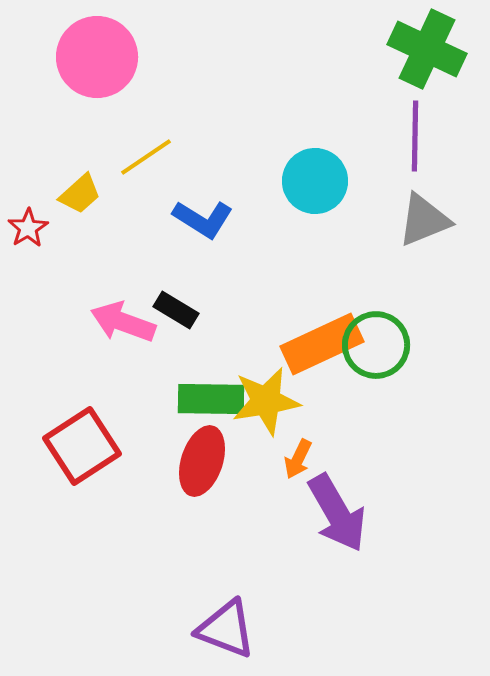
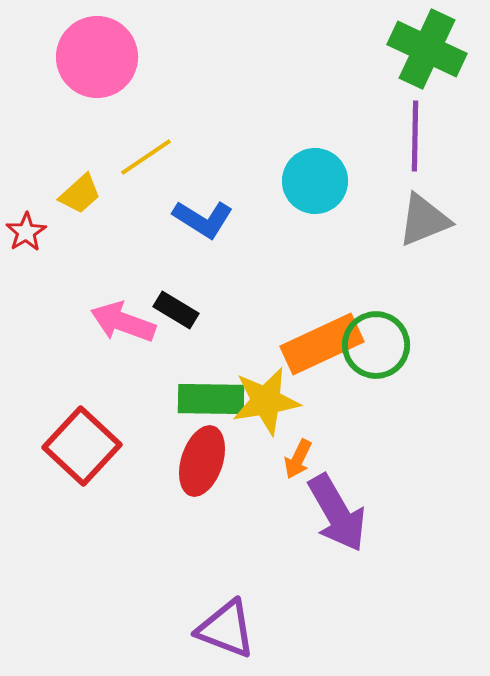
red star: moved 2 px left, 4 px down
red square: rotated 14 degrees counterclockwise
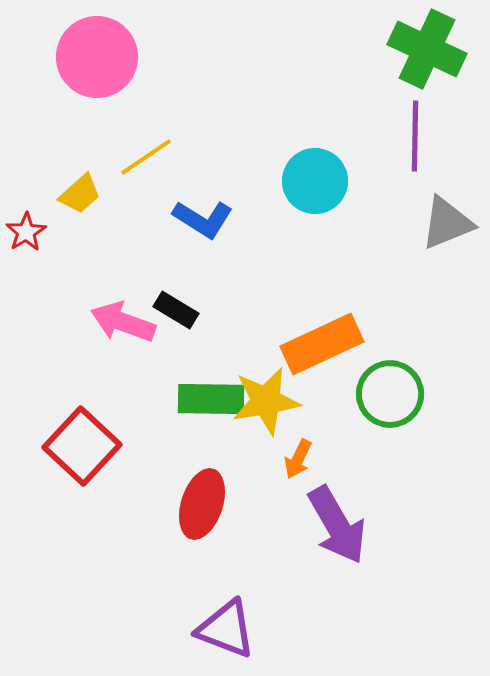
gray triangle: moved 23 px right, 3 px down
green circle: moved 14 px right, 49 px down
red ellipse: moved 43 px down
purple arrow: moved 12 px down
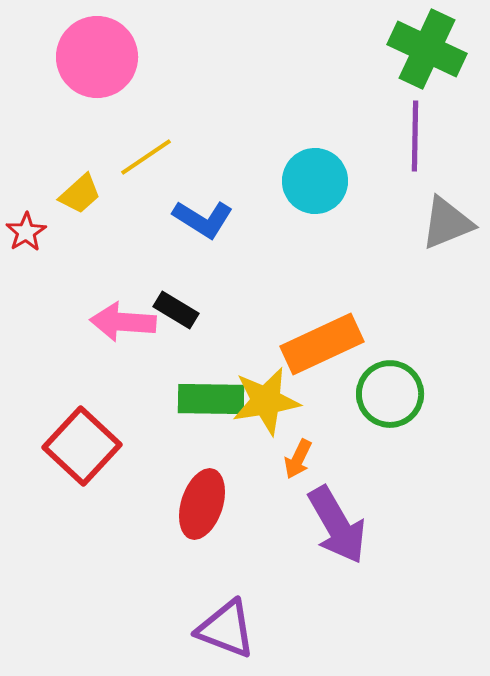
pink arrow: rotated 16 degrees counterclockwise
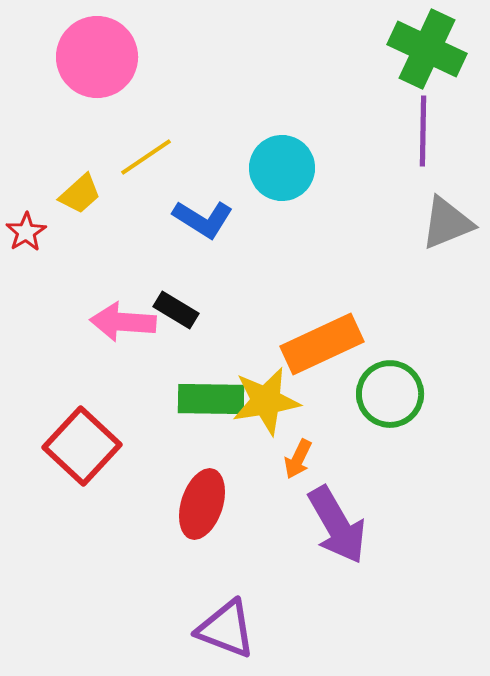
purple line: moved 8 px right, 5 px up
cyan circle: moved 33 px left, 13 px up
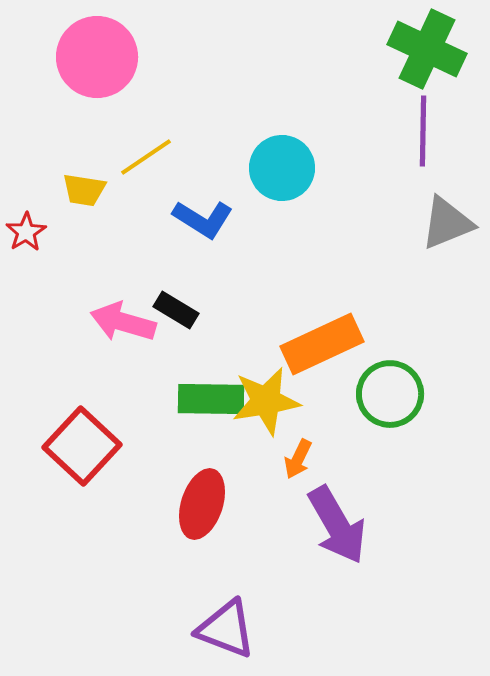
yellow trapezoid: moved 4 px right, 4 px up; rotated 51 degrees clockwise
pink arrow: rotated 12 degrees clockwise
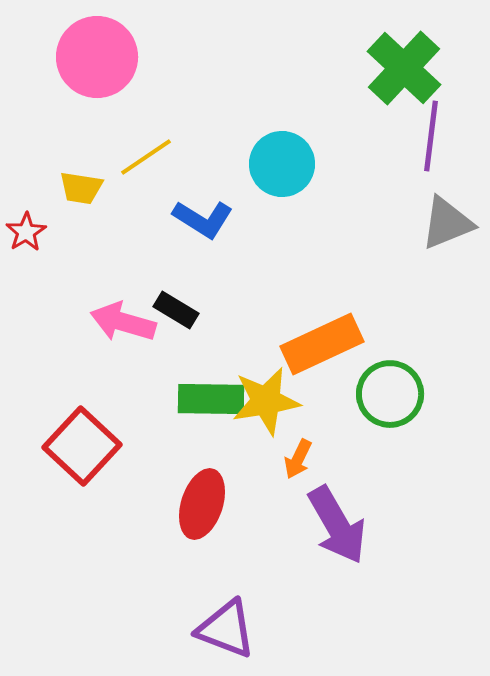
green cross: moved 23 px left, 19 px down; rotated 18 degrees clockwise
purple line: moved 8 px right, 5 px down; rotated 6 degrees clockwise
cyan circle: moved 4 px up
yellow trapezoid: moved 3 px left, 2 px up
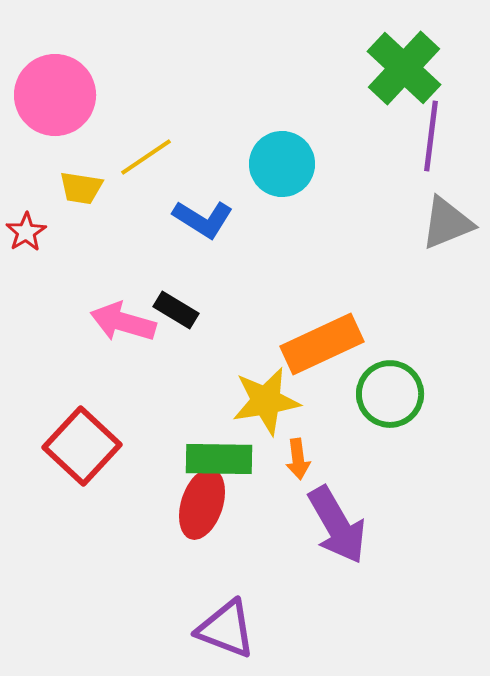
pink circle: moved 42 px left, 38 px down
green rectangle: moved 8 px right, 60 px down
orange arrow: rotated 33 degrees counterclockwise
